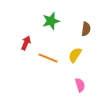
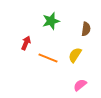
pink semicircle: rotated 112 degrees counterclockwise
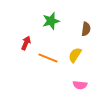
pink semicircle: rotated 136 degrees counterclockwise
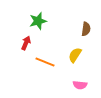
green star: moved 13 px left
orange line: moved 3 px left, 4 px down
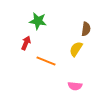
green star: rotated 24 degrees clockwise
yellow semicircle: moved 1 px right, 6 px up
orange line: moved 1 px right, 1 px up
pink semicircle: moved 5 px left, 1 px down
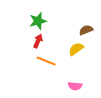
green star: rotated 24 degrees counterclockwise
brown semicircle: moved 1 px down; rotated 120 degrees counterclockwise
red arrow: moved 12 px right, 2 px up
yellow semicircle: rotated 21 degrees clockwise
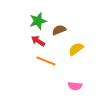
brown semicircle: moved 27 px left
red arrow: rotated 80 degrees counterclockwise
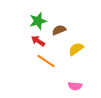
orange line: rotated 12 degrees clockwise
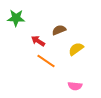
green star: moved 22 px left, 3 px up; rotated 18 degrees clockwise
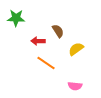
brown semicircle: moved 1 px left, 1 px down; rotated 80 degrees clockwise
red arrow: rotated 32 degrees counterclockwise
orange line: moved 2 px down
